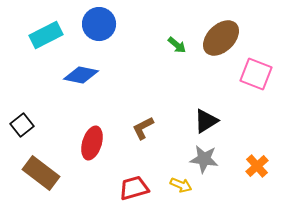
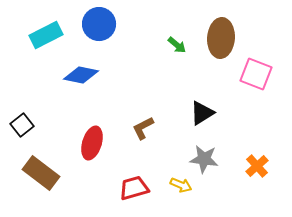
brown ellipse: rotated 42 degrees counterclockwise
black triangle: moved 4 px left, 8 px up
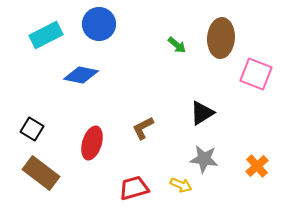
black square: moved 10 px right, 4 px down; rotated 20 degrees counterclockwise
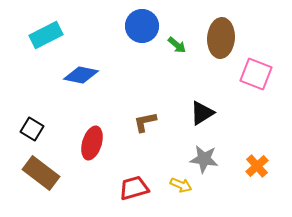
blue circle: moved 43 px right, 2 px down
brown L-shape: moved 2 px right, 6 px up; rotated 15 degrees clockwise
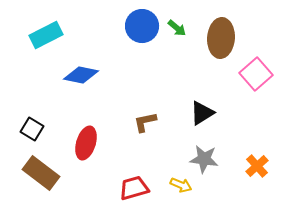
green arrow: moved 17 px up
pink square: rotated 28 degrees clockwise
red ellipse: moved 6 px left
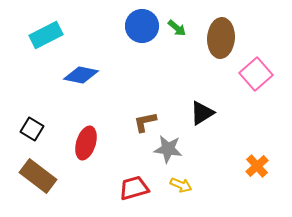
gray star: moved 36 px left, 10 px up
brown rectangle: moved 3 px left, 3 px down
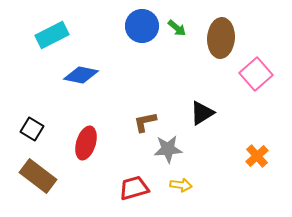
cyan rectangle: moved 6 px right
gray star: rotated 12 degrees counterclockwise
orange cross: moved 10 px up
yellow arrow: rotated 15 degrees counterclockwise
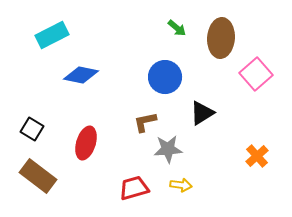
blue circle: moved 23 px right, 51 px down
